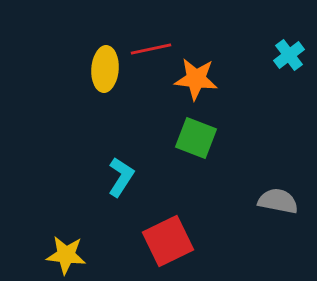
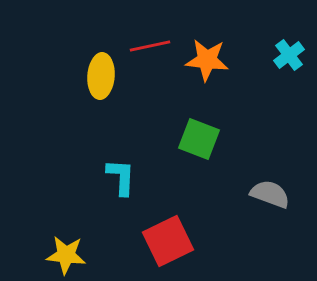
red line: moved 1 px left, 3 px up
yellow ellipse: moved 4 px left, 7 px down
orange star: moved 11 px right, 19 px up
green square: moved 3 px right, 1 px down
cyan L-shape: rotated 30 degrees counterclockwise
gray semicircle: moved 8 px left, 7 px up; rotated 9 degrees clockwise
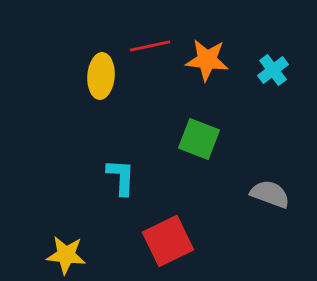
cyan cross: moved 16 px left, 15 px down
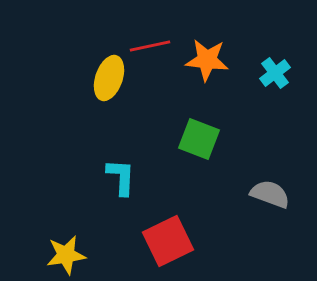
cyan cross: moved 2 px right, 3 px down
yellow ellipse: moved 8 px right, 2 px down; rotated 15 degrees clockwise
yellow star: rotated 15 degrees counterclockwise
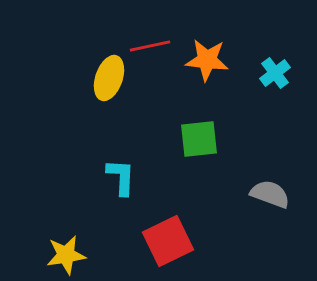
green square: rotated 27 degrees counterclockwise
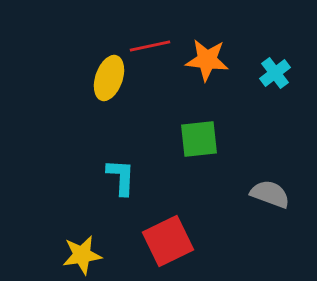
yellow star: moved 16 px right
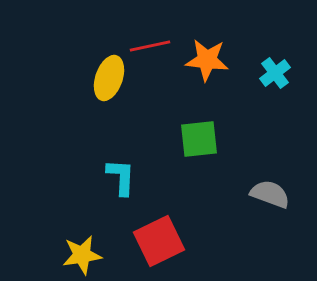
red square: moved 9 px left
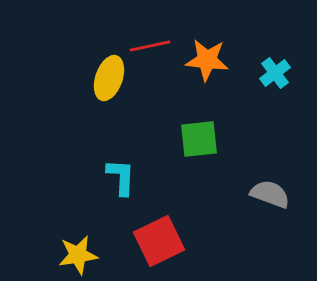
yellow star: moved 4 px left
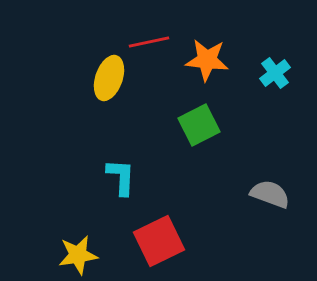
red line: moved 1 px left, 4 px up
green square: moved 14 px up; rotated 21 degrees counterclockwise
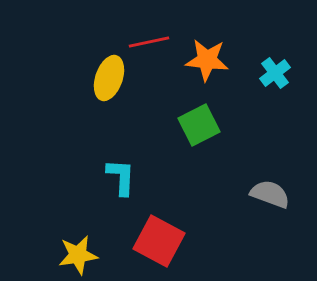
red square: rotated 36 degrees counterclockwise
